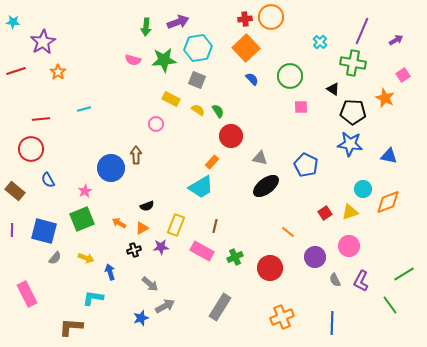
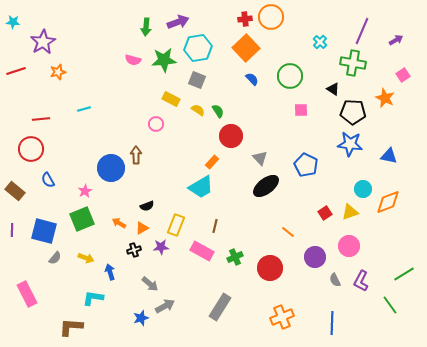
orange star at (58, 72): rotated 21 degrees clockwise
pink square at (301, 107): moved 3 px down
gray triangle at (260, 158): rotated 35 degrees clockwise
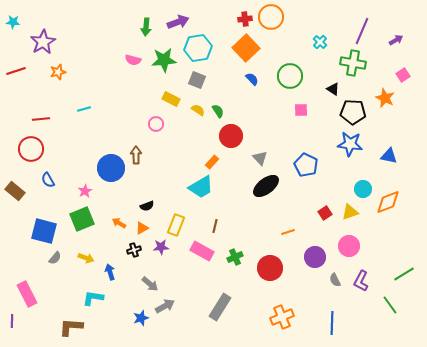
purple line at (12, 230): moved 91 px down
orange line at (288, 232): rotated 56 degrees counterclockwise
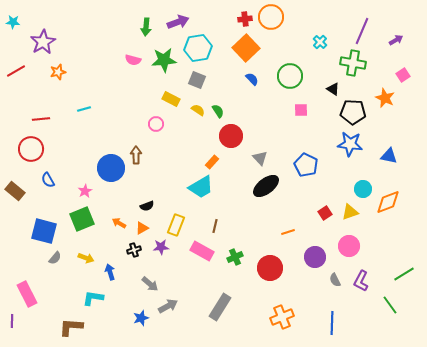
red line at (16, 71): rotated 12 degrees counterclockwise
gray arrow at (165, 306): moved 3 px right
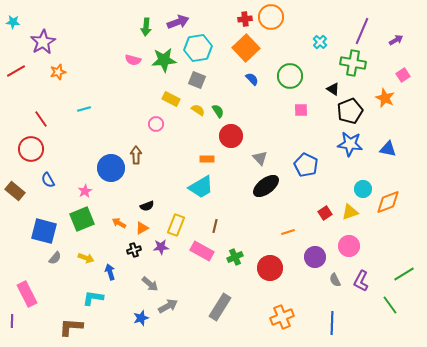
black pentagon at (353, 112): moved 3 px left, 1 px up; rotated 25 degrees counterclockwise
red line at (41, 119): rotated 60 degrees clockwise
blue triangle at (389, 156): moved 1 px left, 7 px up
orange rectangle at (212, 162): moved 5 px left, 3 px up; rotated 48 degrees clockwise
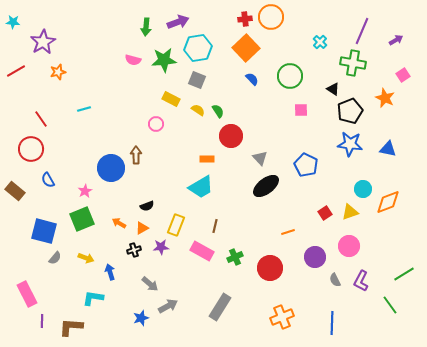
purple line at (12, 321): moved 30 px right
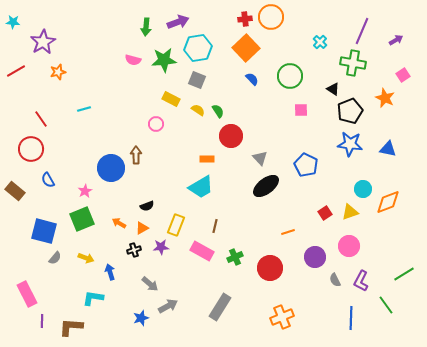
green line at (390, 305): moved 4 px left
blue line at (332, 323): moved 19 px right, 5 px up
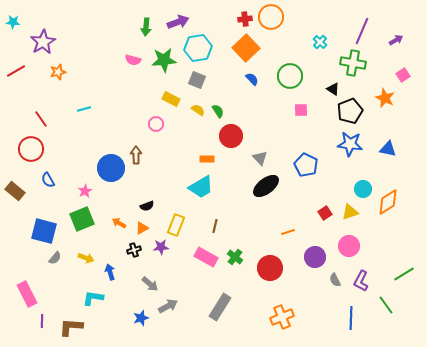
orange diamond at (388, 202): rotated 12 degrees counterclockwise
pink rectangle at (202, 251): moved 4 px right, 6 px down
green cross at (235, 257): rotated 28 degrees counterclockwise
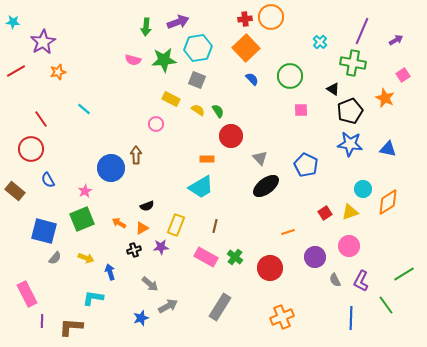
cyan line at (84, 109): rotated 56 degrees clockwise
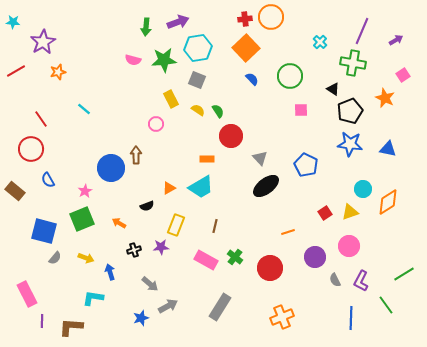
yellow rectangle at (171, 99): rotated 36 degrees clockwise
orange triangle at (142, 228): moved 27 px right, 40 px up
pink rectangle at (206, 257): moved 3 px down
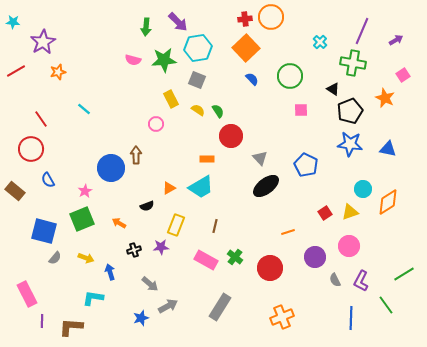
purple arrow at (178, 22): rotated 65 degrees clockwise
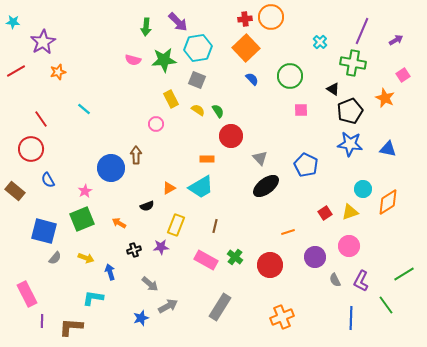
red circle at (270, 268): moved 3 px up
